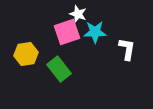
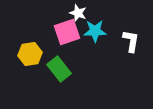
white star: moved 1 px up
cyan star: moved 1 px up
white L-shape: moved 4 px right, 8 px up
yellow hexagon: moved 4 px right
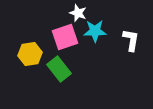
pink square: moved 2 px left, 5 px down
white L-shape: moved 1 px up
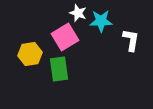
cyan star: moved 6 px right, 10 px up
pink square: rotated 12 degrees counterclockwise
green rectangle: rotated 30 degrees clockwise
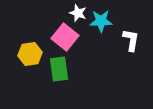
pink square: rotated 20 degrees counterclockwise
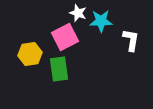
pink square: rotated 24 degrees clockwise
